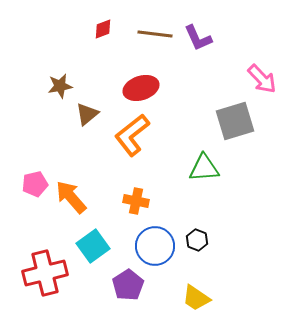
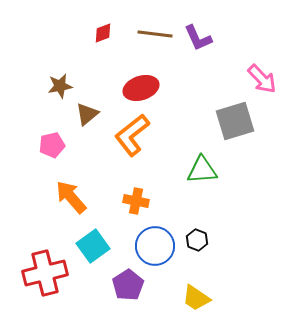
red diamond: moved 4 px down
green triangle: moved 2 px left, 2 px down
pink pentagon: moved 17 px right, 39 px up
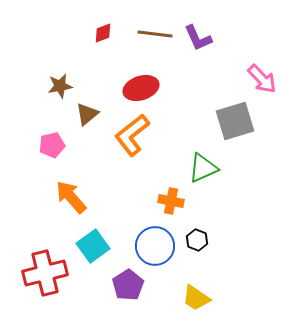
green triangle: moved 1 px right, 2 px up; rotated 20 degrees counterclockwise
orange cross: moved 35 px right
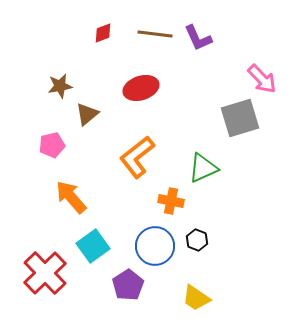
gray square: moved 5 px right, 3 px up
orange L-shape: moved 5 px right, 22 px down
red cross: rotated 30 degrees counterclockwise
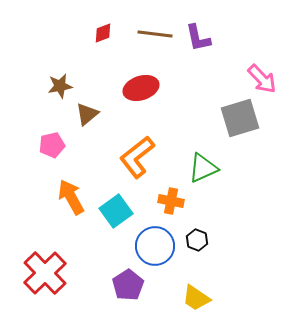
purple L-shape: rotated 12 degrees clockwise
orange arrow: rotated 12 degrees clockwise
cyan square: moved 23 px right, 35 px up
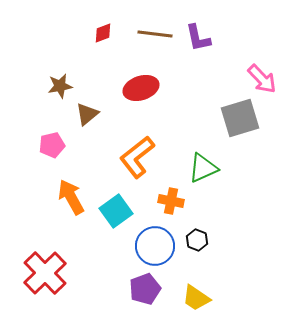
purple pentagon: moved 17 px right, 4 px down; rotated 12 degrees clockwise
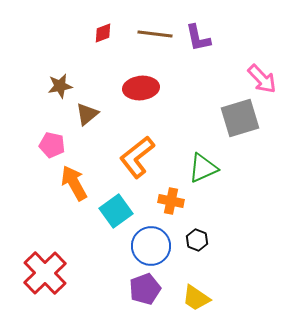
red ellipse: rotated 12 degrees clockwise
pink pentagon: rotated 25 degrees clockwise
orange arrow: moved 3 px right, 14 px up
blue circle: moved 4 px left
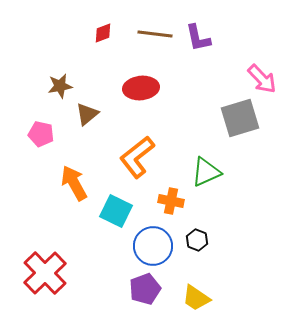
pink pentagon: moved 11 px left, 11 px up
green triangle: moved 3 px right, 4 px down
cyan square: rotated 28 degrees counterclockwise
blue circle: moved 2 px right
